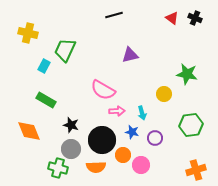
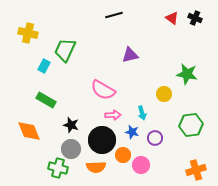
pink arrow: moved 4 px left, 4 px down
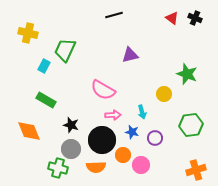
green star: rotated 10 degrees clockwise
cyan arrow: moved 1 px up
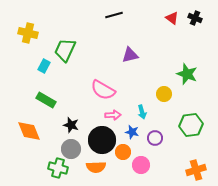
orange circle: moved 3 px up
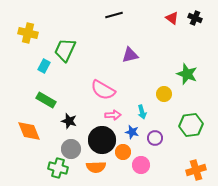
black star: moved 2 px left, 4 px up
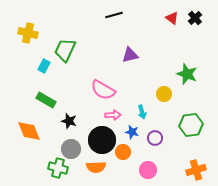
black cross: rotated 24 degrees clockwise
pink circle: moved 7 px right, 5 px down
